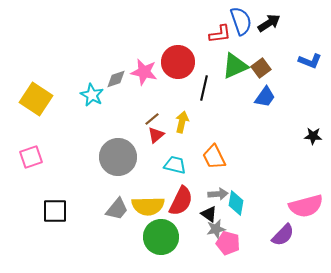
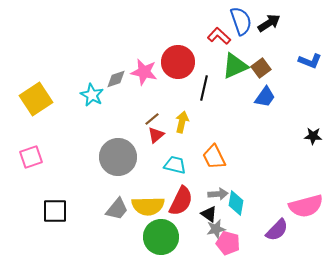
red L-shape: moved 1 px left, 2 px down; rotated 130 degrees counterclockwise
yellow square: rotated 24 degrees clockwise
purple semicircle: moved 6 px left, 5 px up
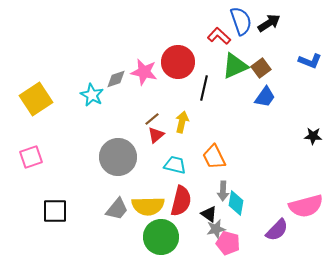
gray arrow: moved 5 px right, 3 px up; rotated 96 degrees clockwise
red semicircle: rotated 12 degrees counterclockwise
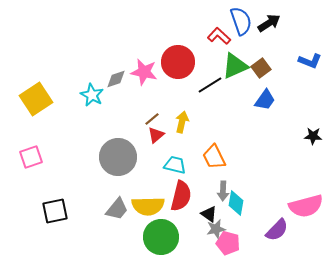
black line: moved 6 px right, 3 px up; rotated 45 degrees clockwise
blue trapezoid: moved 3 px down
red semicircle: moved 5 px up
black square: rotated 12 degrees counterclockwise
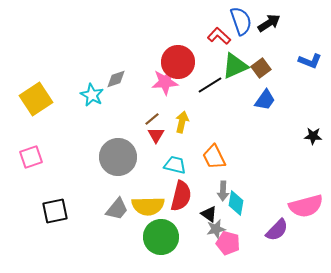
pink star: moved 21 px right, 10 px down; rotated 16 degrees counterclockwise
red triangle: rotated 18 degrees counterclockwise
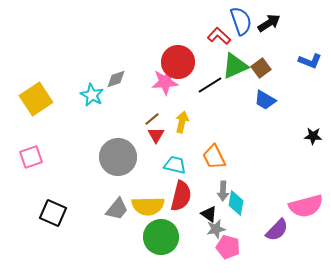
blue trapezoid: rotated 85 degrees clockwise
black square: moved 2 px left, 2 px down; rotated 36 degrees clockwise
pink pentagon: moved 4 px down
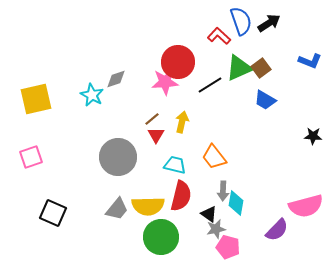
green triangle: moved 4 px right, 2 px down
yellow square: rotated 20 degrees clockwise
orange trapezoid: rotated 12 degrees counterclockwise
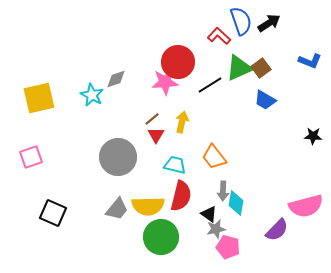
yellow square: moved 3 px right, 1 px up
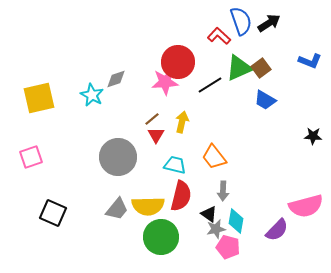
cyan diamond: moved 18 px down
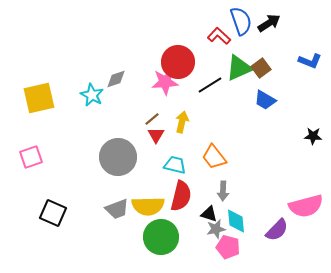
gray trapezoid: rotated 30 degrees clockwise
black triangle: rotated 18 degrees counterclockwise
cyan diamond: rotated 15 degrees counterclockwise
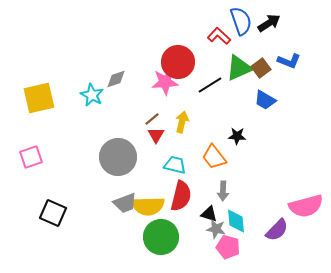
blue L-shape: moved 21 px left
black star: moved 76 px left
gray trapezoid: moved 8 px right, 6 px up
gray star: rotated 24 degrees clockwise
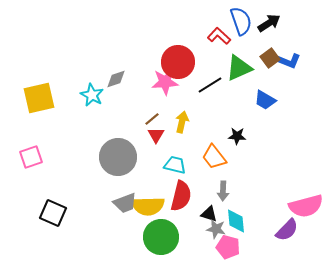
brown square: moved 9 px right, 10 px up
purple semicircle: moved 10 px right
